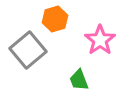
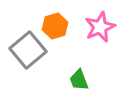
orange hexagon: moved 7 px down
pink star: moved 13 px up; rotated 12 degrees clockwise
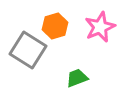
gray square: rotated 18 degrees counterclockwise
green trapezoid: moved 2 px left, 2 px up; rotated 90 degrees clockwise
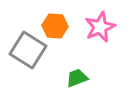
orange hexagon: rotated 20 degrees clockwise
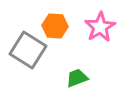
pink star: rotated 8 degrees counterclockwise
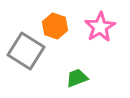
orange hexagon: rotated 15 degrees clockwise
gray square: moved 2 px left, 1 px down
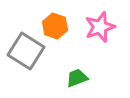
pink star: rotated 12 degrees clockwise
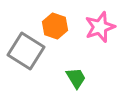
green trapezoid: moved 1 px left; rotated 80 degrees clockwise
